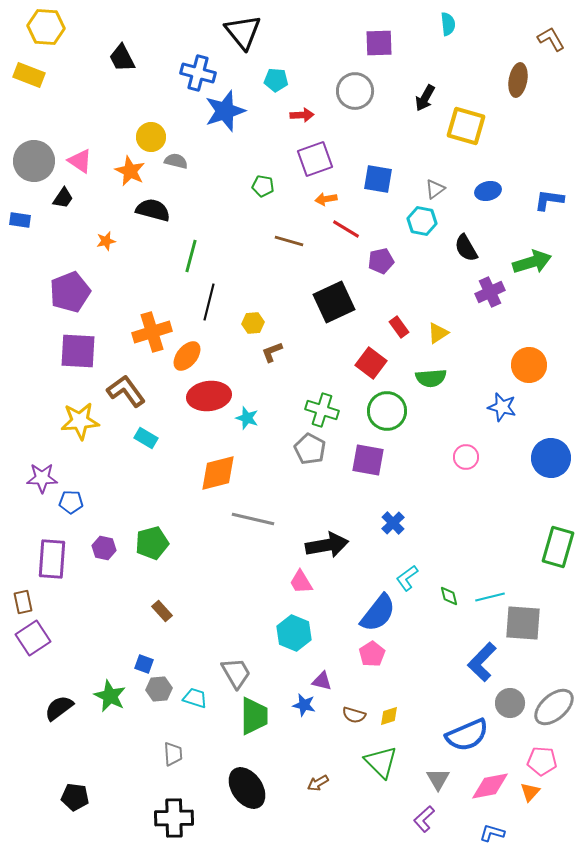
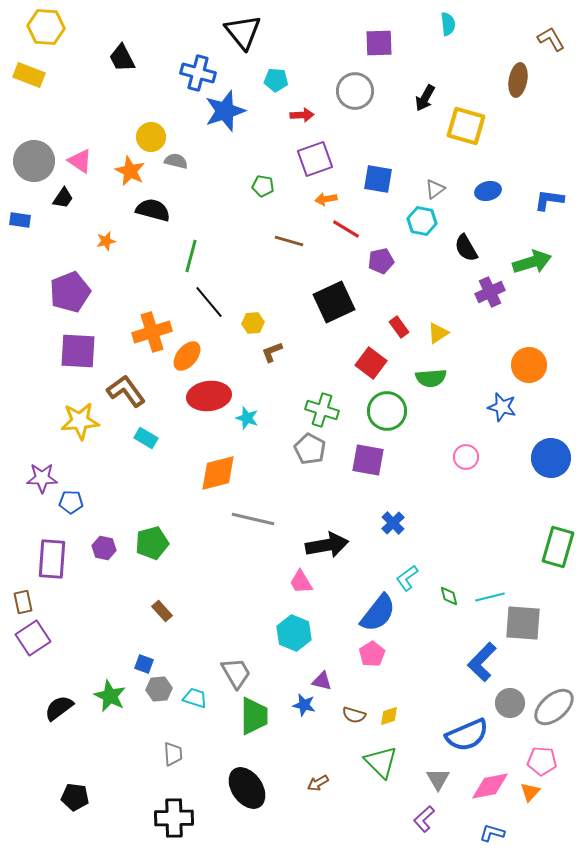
black line at (209, 302): rotated 54 degrees counterclockwise
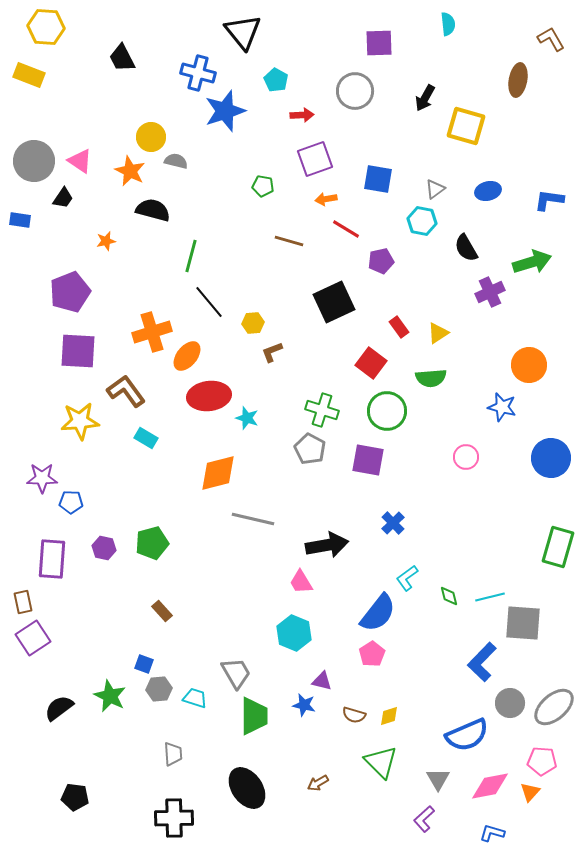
cyan pentagon at (276, 80): rotated 25 degrees clockwise
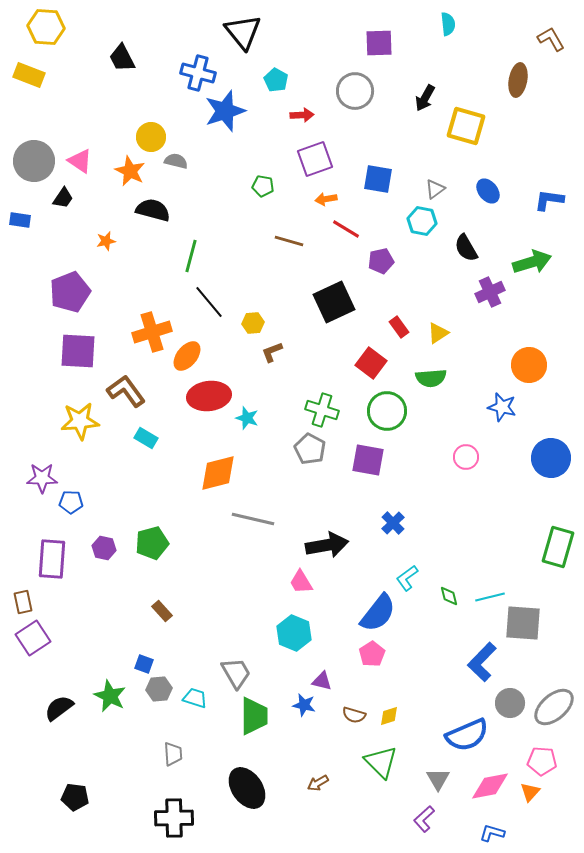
blue ellipse at (488, 191): rotated 65 degrees clockwise
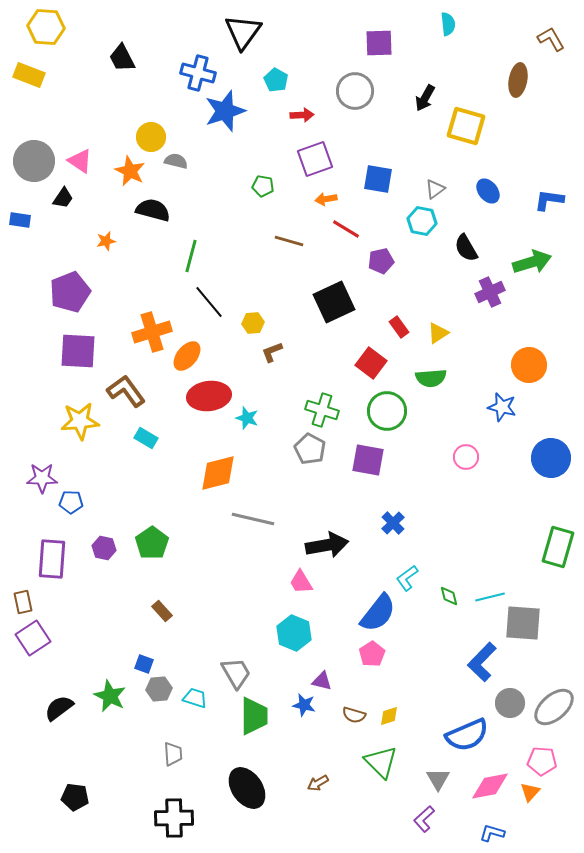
black triangle at (243, 32): rotated 15 degrees clockwise
green pentagon at (152, 543): rotated 20 degrees counterclockwise
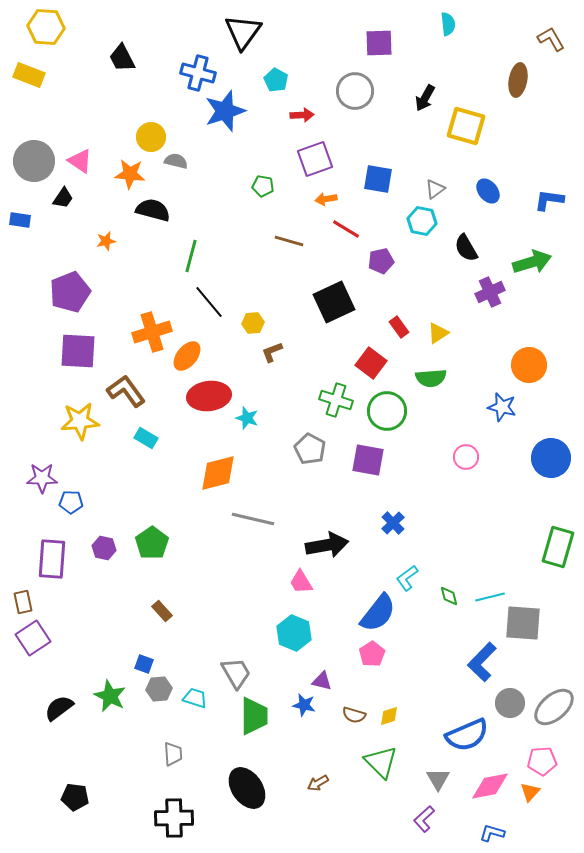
orange star at (130, 171): moved 3 px down; rotated 20 degrees counterclockwise
green cross at (322, 410): moved 14 px right, 10 px up
pink pentagon at (542, 761): rotated 8 degrees counterclockwise
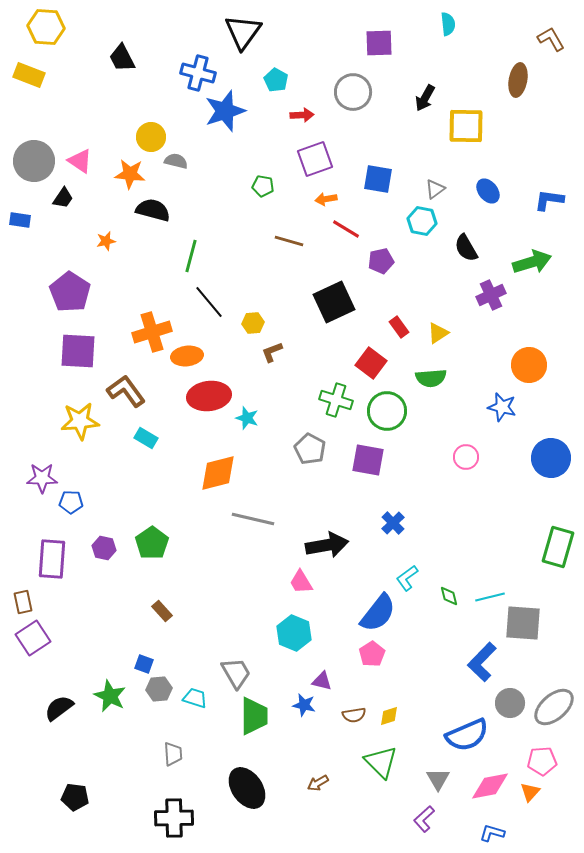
gray circle at (355, 91): moved 2 px left, 1 px down
yellow square at (466, 126): rotated 15 degrees counterclockwise
purple pentagon at (70, 292): rotated 18 degrees counterclockwise
purple cross at (490, 292): moved 1 px right, 3 px down
orange ellipse at (187, 356): rotated 44 degrees clockwise
brown semicircle at (354, 715): rotated 25 degrees counterclockwise
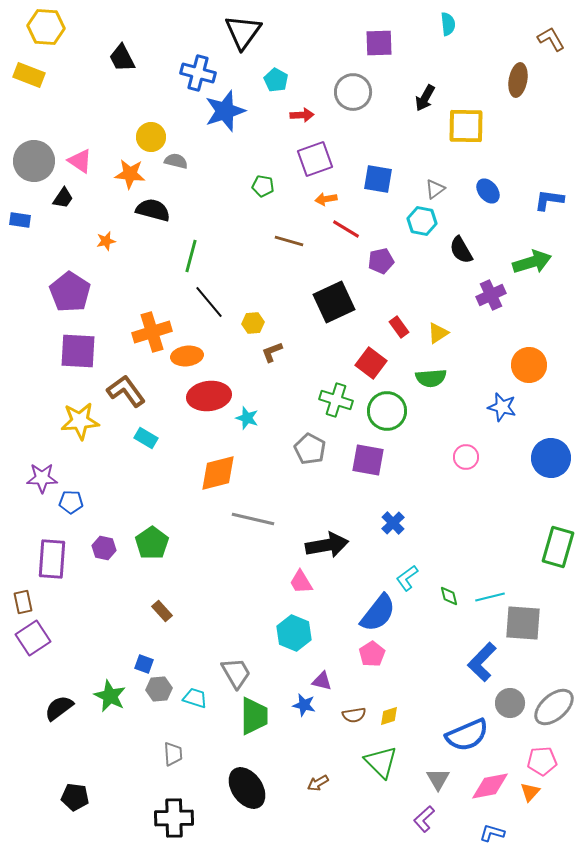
black semicircle at (466, 248): moved 5 px left, 2 px down
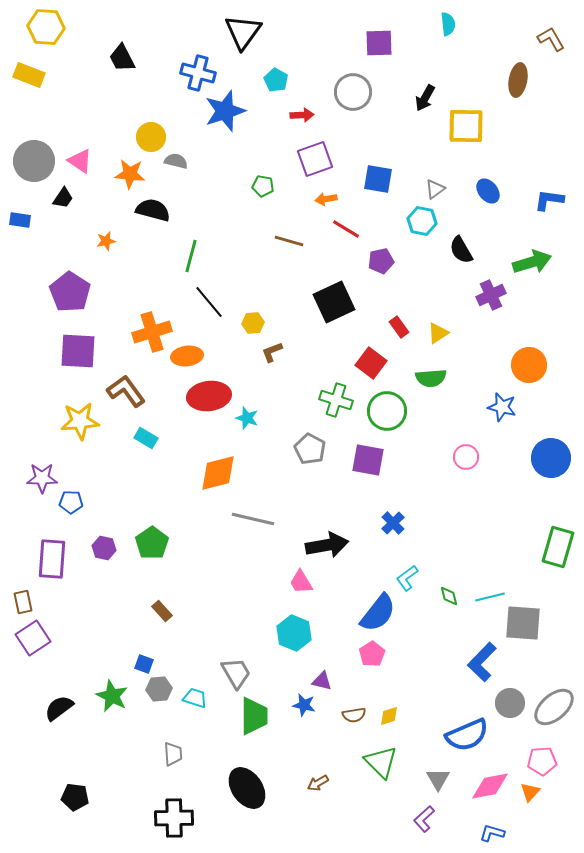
green star at (110, 696): moved 2 px right
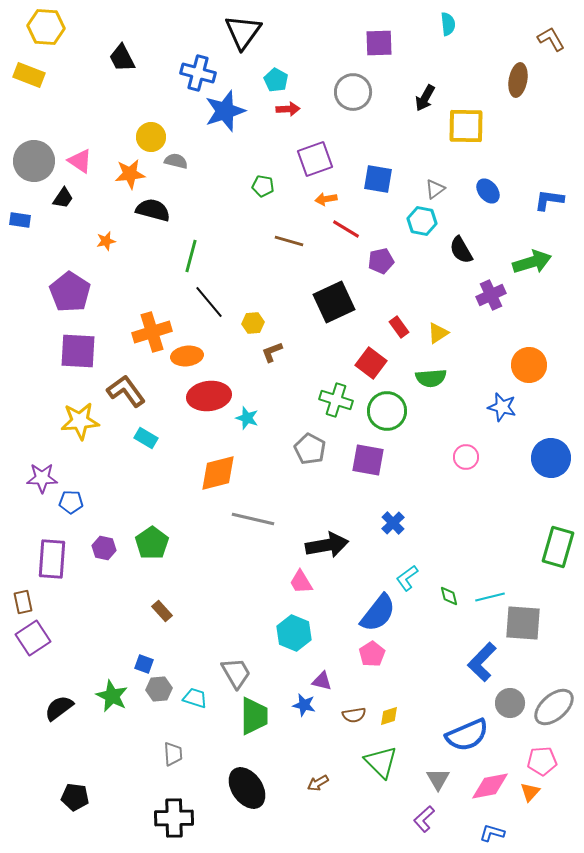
red arrow at (302, 115): moved 14 px left, 6 px up
orange star at (130, 174): rotated 12 degrees counterclockwise
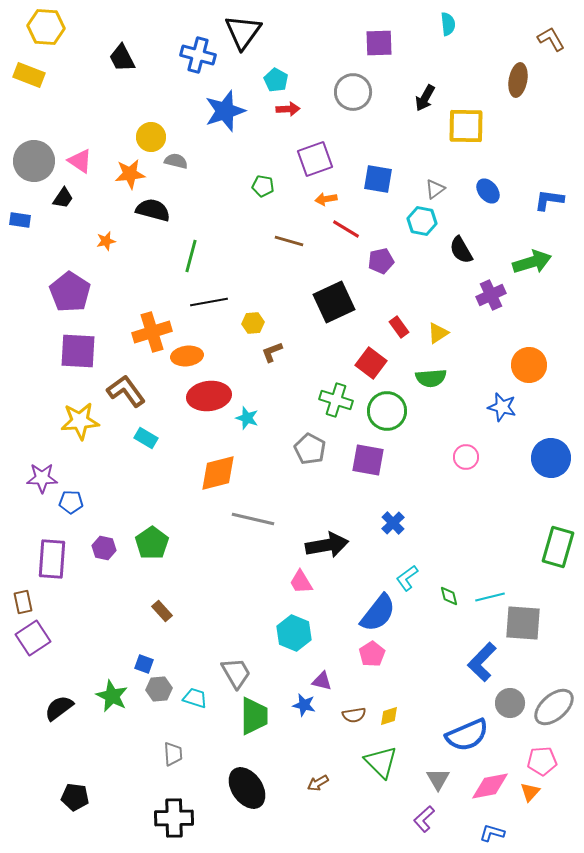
blue cross at (198, 73): moved 18 px up
black line at (209, 302): rotated 60 degrees counterclockwise
